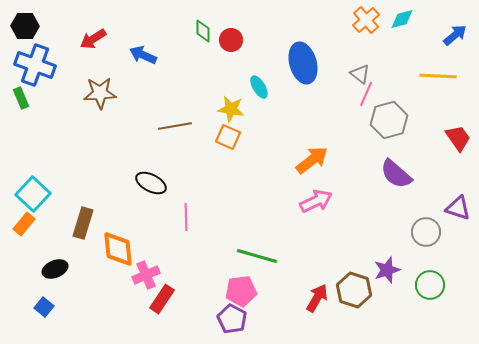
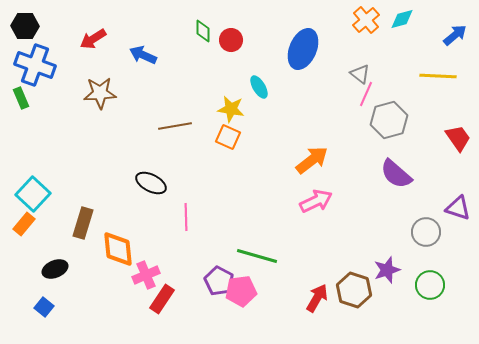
blue ellipse at (303, 63): moved 14 px up; rotated 39 degrees clockwise
purple pentagon at (232, 319): moved 13 px left, 38 px up
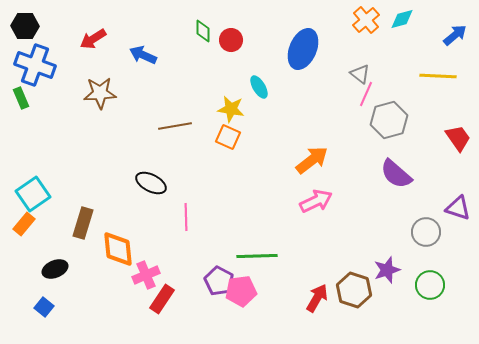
cyan square at (33, 194): rotated 12 degrees clockwise
green line at (257, 256): rotated 18 degrees counterclockwise
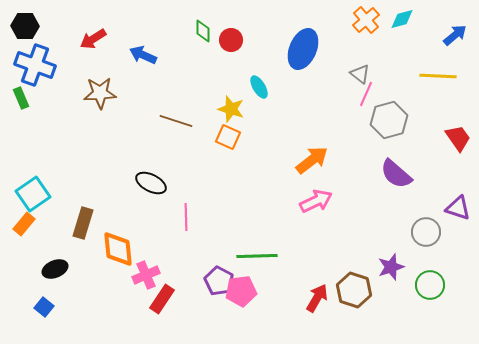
yellow star at (231, 109): rotated 8 degrees clockwise
brown line at (175, 126): moved 1 px right, 5 px up; rotated 28 degrees clockwise
purple star at (387, 270): moved 4 px right, 3 px up
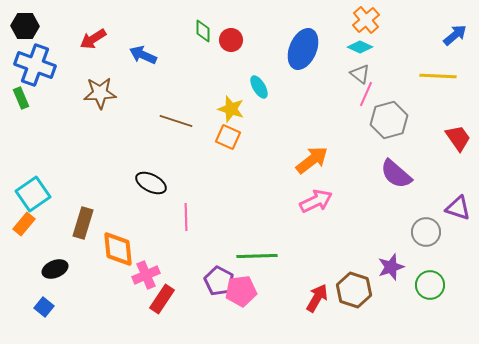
cyan diamond at (402, 19): moved 42 px left, 28 px down; rotated 40 degrees clockwise
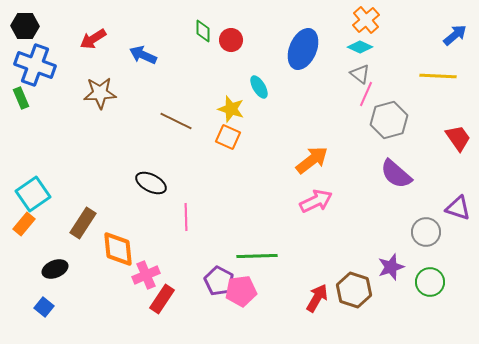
brown line at (176, 121): rotated 8 degrees clockwise
brown rectangle at (83, 223): rotated 16 degrees clockwise
green circle at (430, 285): moved 3 px up
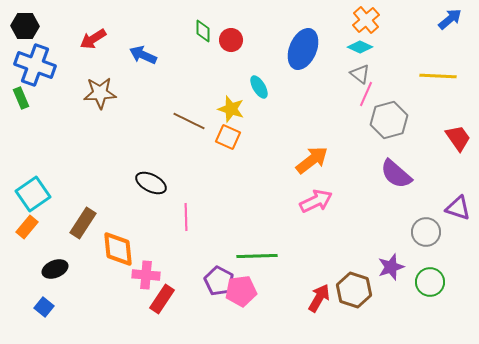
blue arrow at (455, 35): moved 5 px left, 16 px up
brown line at (176, 121): moved 13 px right
orange rectangle at (24, 224): moved 3 px right, 3 px down
pink cross at (146, 275): rotated 28 degrees clockwise
red arrow at (317, 298): moved 2 px right
